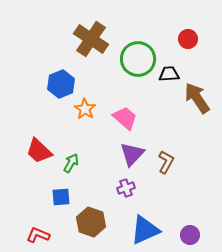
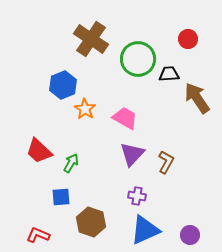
blue hexagon: moved 2 px right, 1 px down
pink trapezoid: rotated 12 degrees counterclockwise
purple cross: moved 11 px right, 8 px down; rotated 30 degrees clockwise
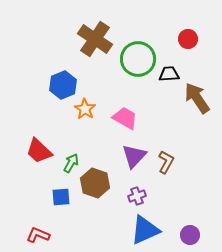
brown cross: moved 4 px right
purple triangle: moved 2 px right, 2 px down
purple cross: rotated 30 degrees counterclockwise
brown hexagon: moved 4 px right, 39 px up
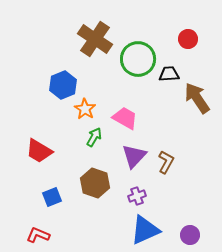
red trapezoid: rotated 12 degrees counterclockwise
green arrow: moved 23 px right, 26 px up
blue square: moved 9 px left; rotated 18 degrees counterclockwise
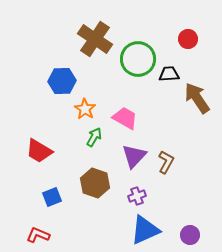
blue hexagon: moved 1 px left, 4 px up; rotated 20 degrees clockwise
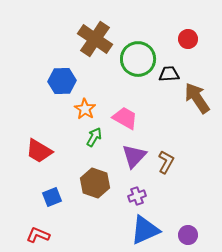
purple circle: moved 2 px left
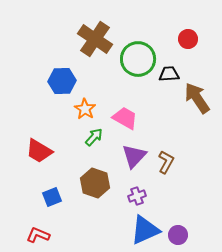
green arrow: rotated 12 degrees clockwise
purple circle: moved 10 px left
